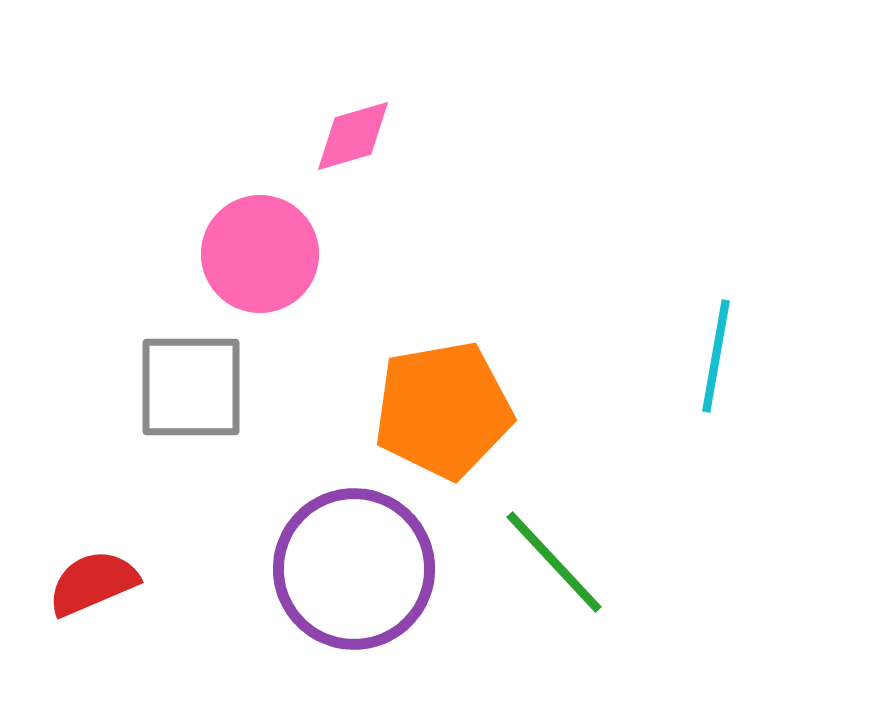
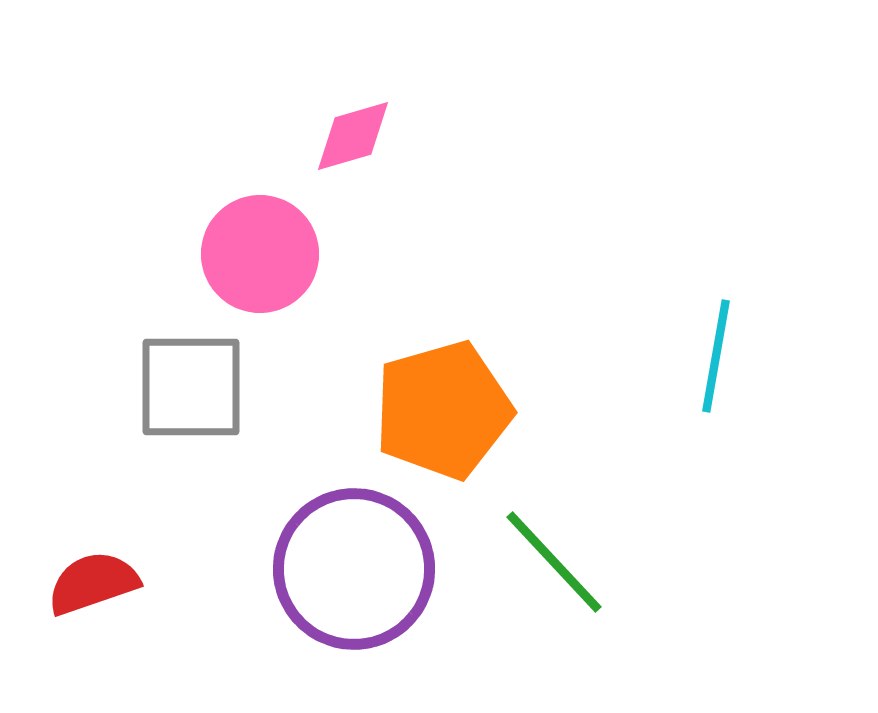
orange pentagon: rotated 6 degrees counterclockwise
red semicircle: rotated 4 degrees clockwise
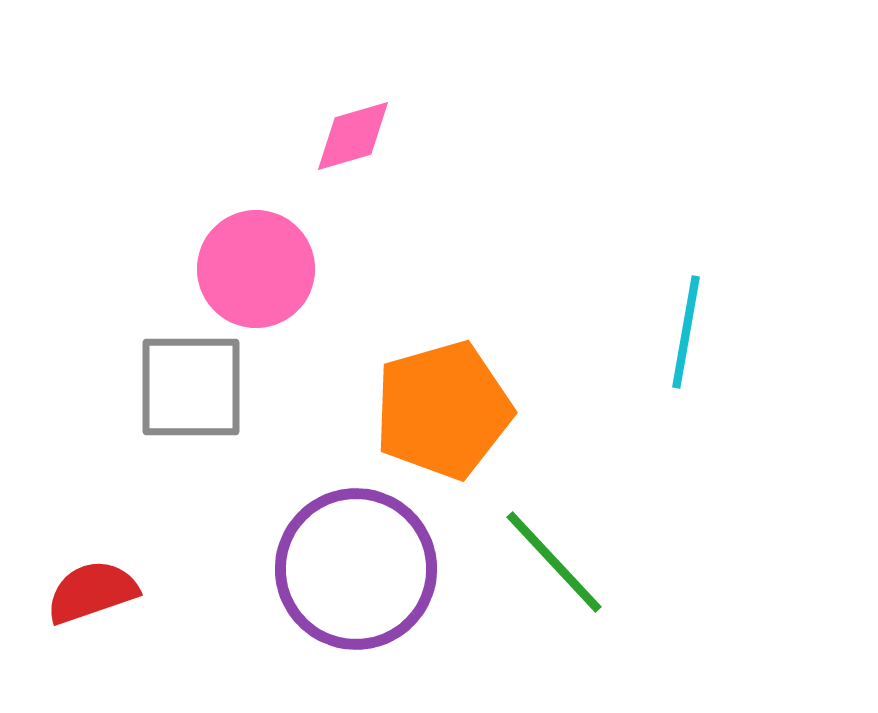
pink circle: moved 4 px left, 15 px down
cyan line: moved 30 px left, 24 px up
purple circle: moved 2 px right
red semicircle: moved 1 px left, 9 px down
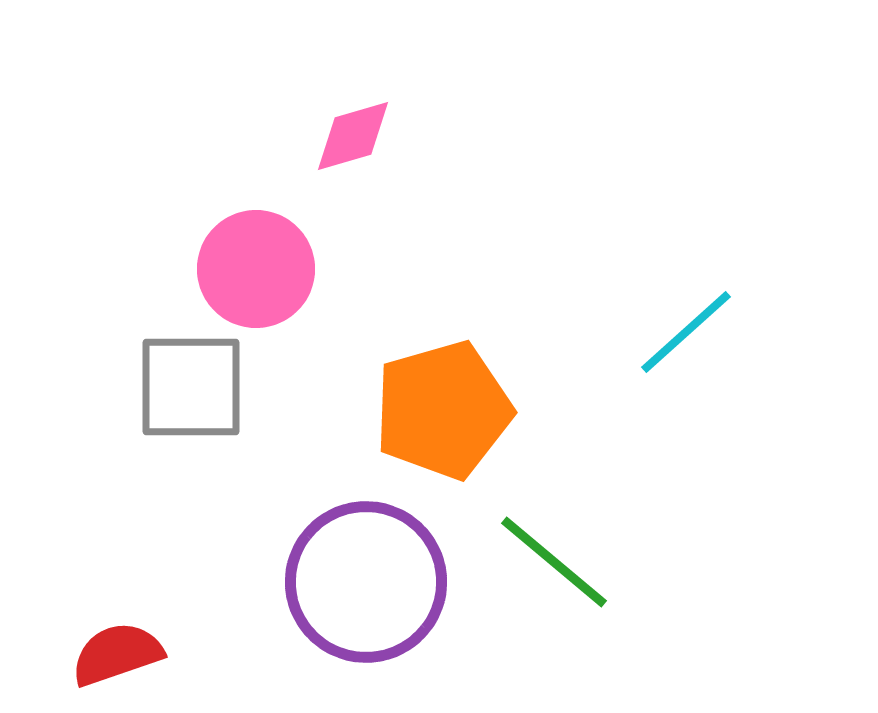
cyan line: rotated 38 degrees clockwise
green line: rotated 7 degrees counterclockwise
purple circle: moved 10 px right, 13 px down
red semicircle: moved 25 px right, 62 px down
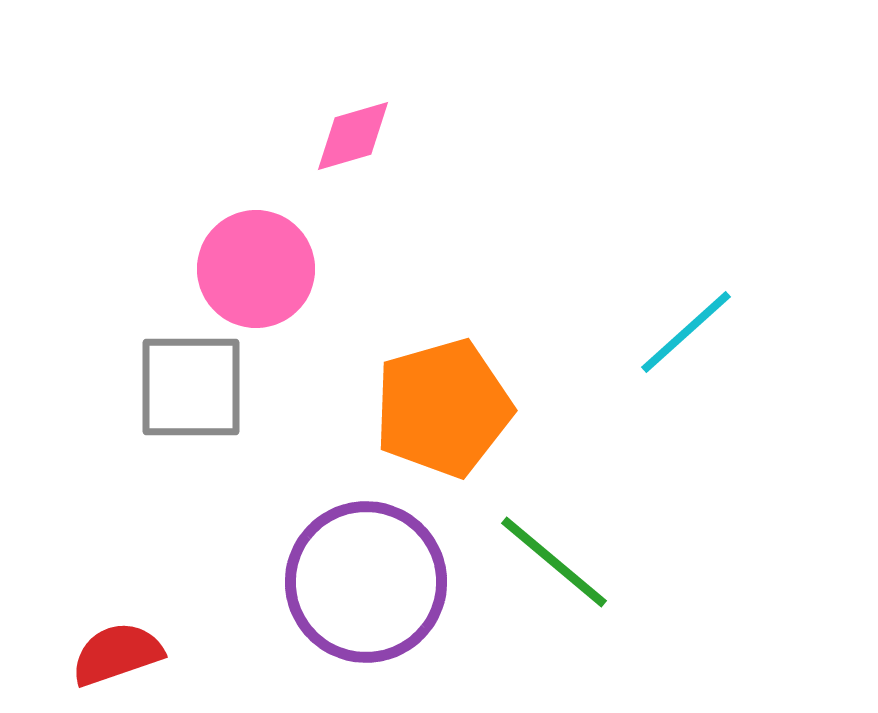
orange pentagon: moved 2 px up
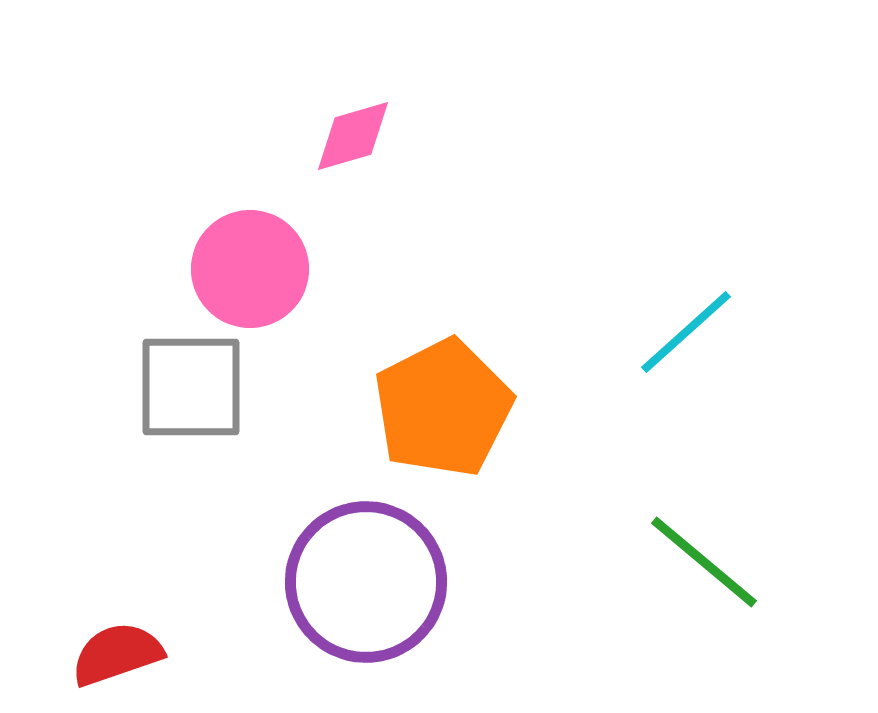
pink circle: moved 6 px left
orange pentagon: rotated 11 degrees counterclockwise
green line: moved 150 px right
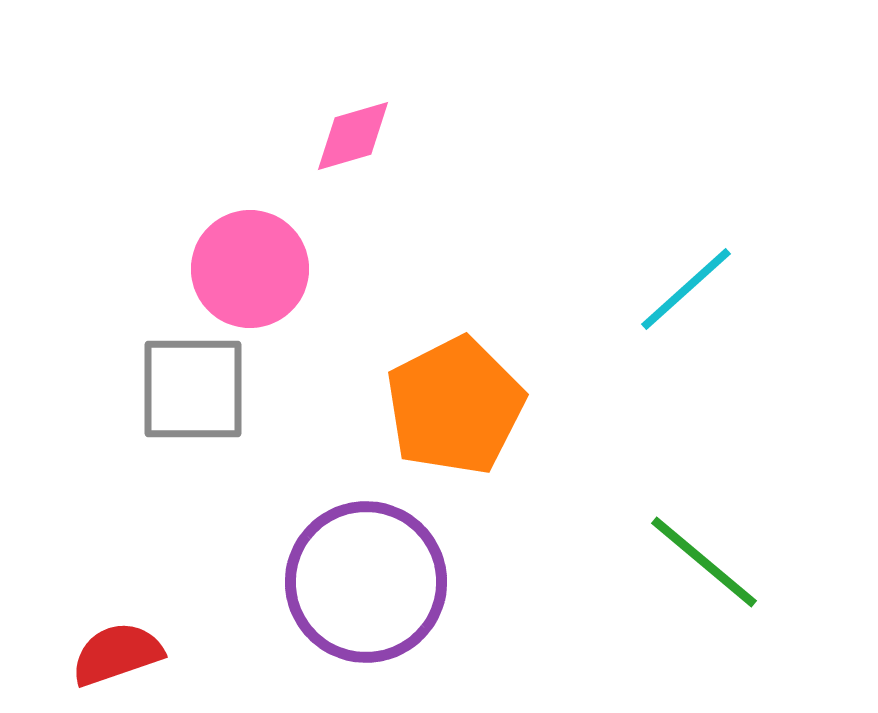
cyan line: moved 43 px up
gray square: moved 2 px right, 2 px down
orange pentagon: moved 12 px right, 2 px up
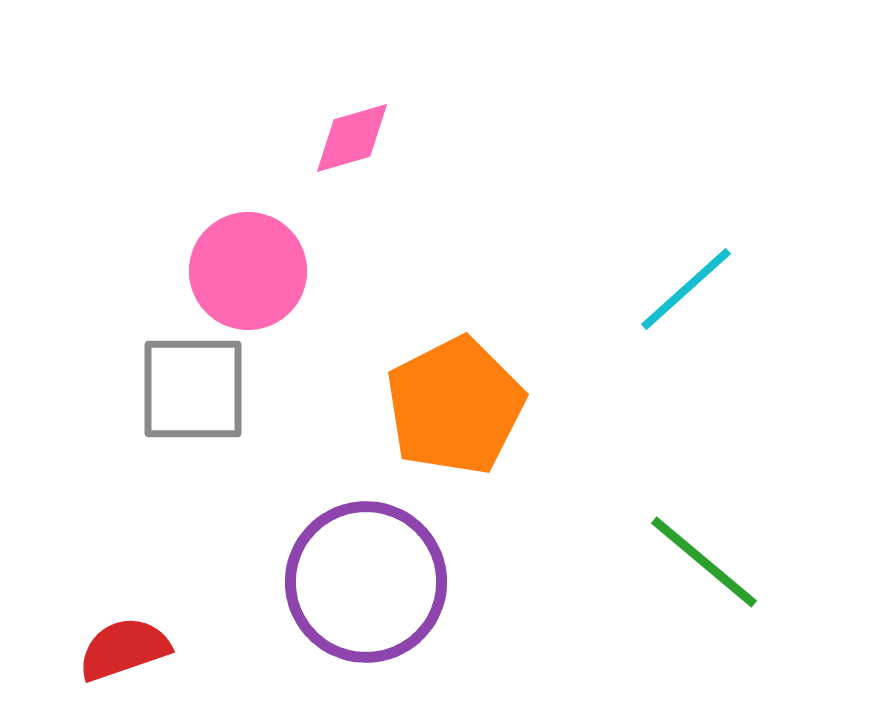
pink diamond: moved 1 px left, 2 px down
pink circle: moved 2 px left, 2 px down
red semicircle: moved 7 px right, 5 px up
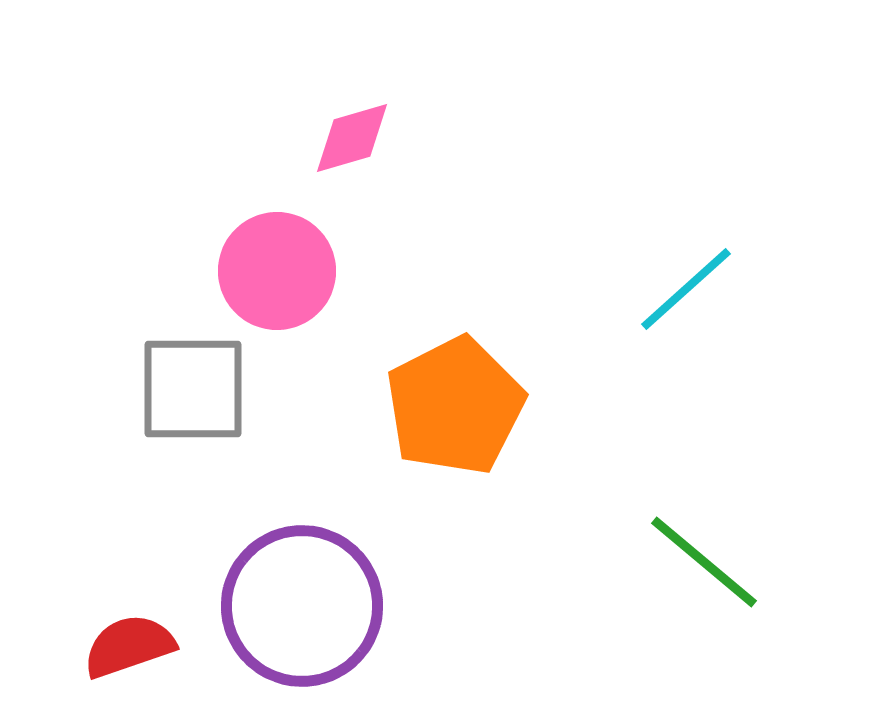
pink circle: moved 29 px right
purple circle: moved 64 px left, 24 px down
red semicircle: moved 5 px right, 3 px up
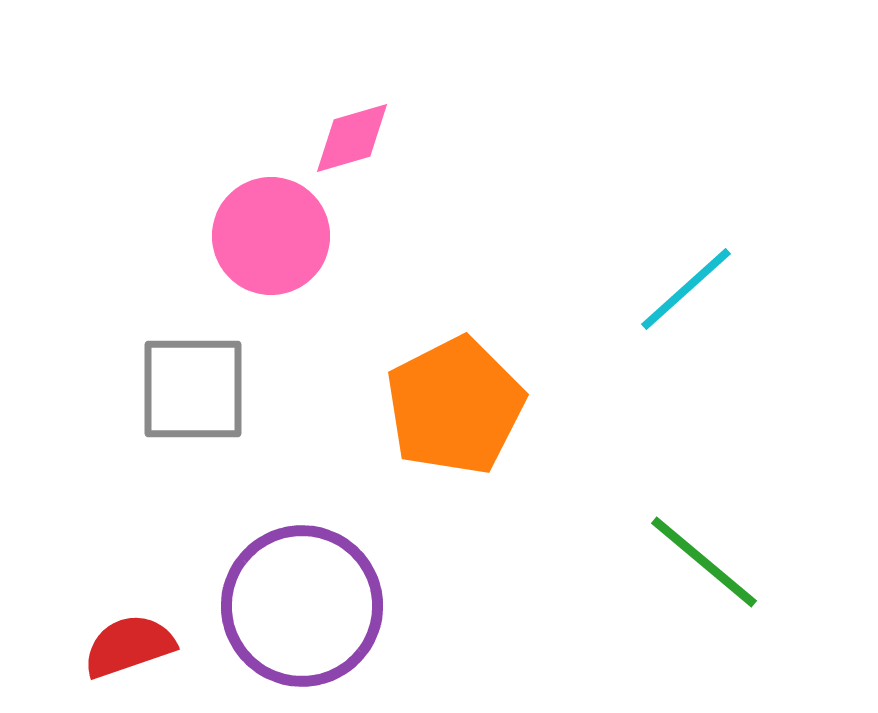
pink circle: moved 6 px left, 35 px up
